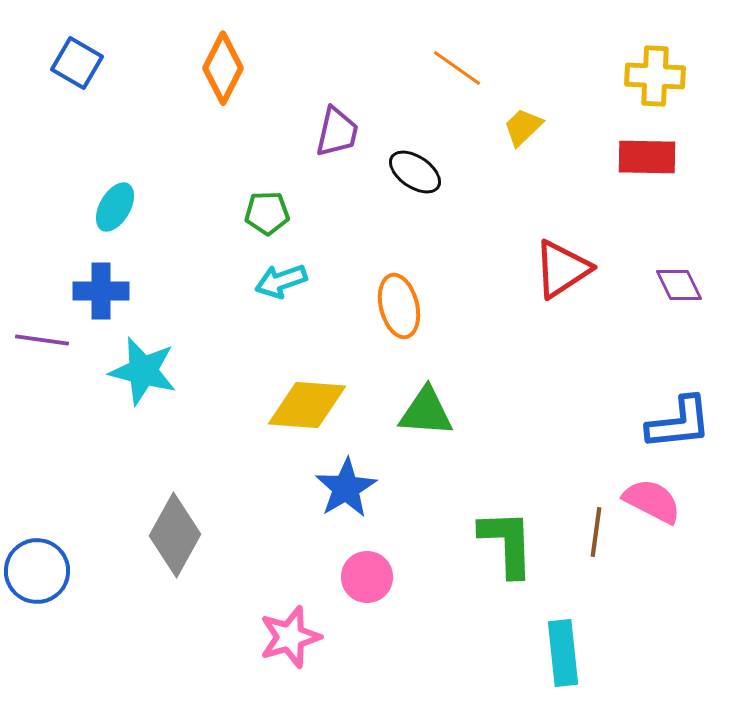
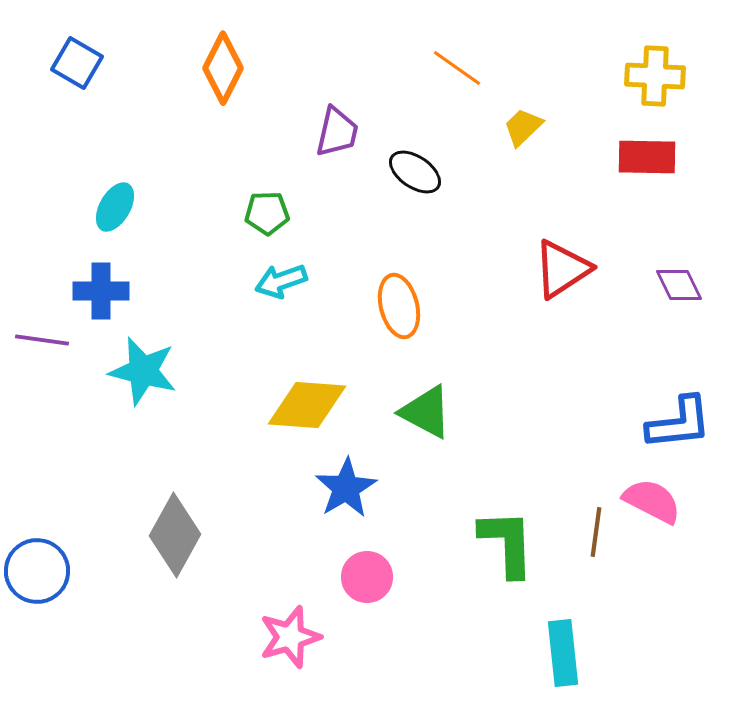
green triangle: rotated 24 degrees clockwise
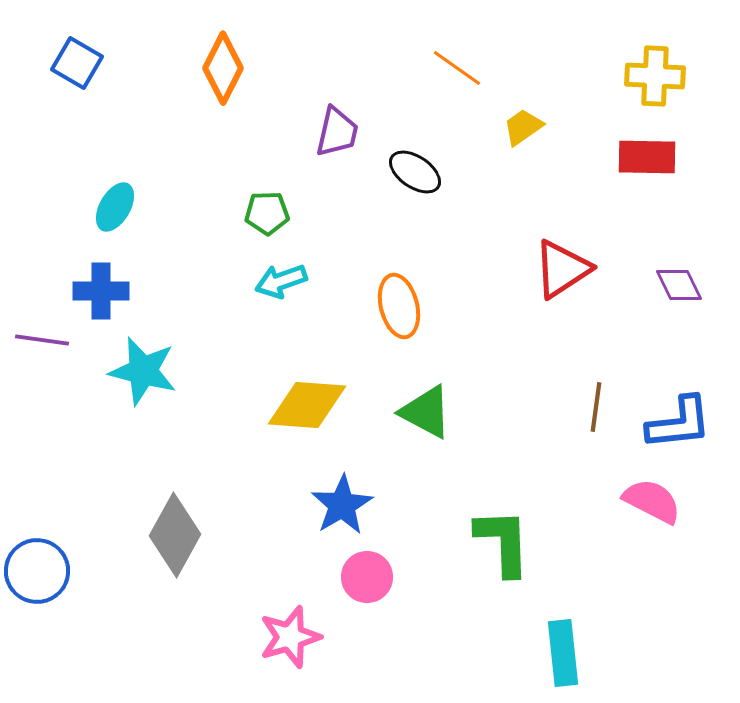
yellow trapezoid: rotated 9 degrees clockwise
blue star: moved 4 px left, 17 px down
brown line: moved 125 px up
green L-shape: moved 4 px left, 1 px up
